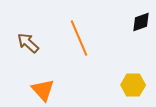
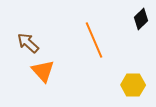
black diamond: moved 3 px up; rotated 25 degrees counterclockwise
orange line: moved 15 px right, 2 px down
orange triangle: moved 19 px up
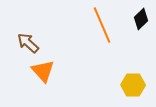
orange line: moved 8 px right, 15 px up
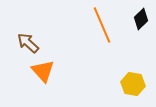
yellow hexagon: moved 1 px up; rotated 10 degrees clockwise
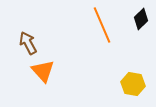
brown arrow: rotated 20 degrees clockwise
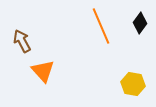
black diamond: moved 1 px left, 4 px down; rotated 10 degrees counterclockwise
orange line: moved 1 px left, 1 px down
brown arrow: moved 6 px left, 2 px up
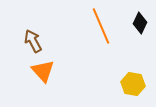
black diamond: rotated 10 degrees counterclockwise
brown arrow: moved 11 px right
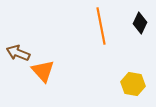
orange line: rotated 12 degrees clockwise
brown arrow: moved 15 px left, 12 px down; rotated 40 degrees counterclockwise
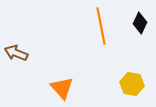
brown arrow: moved 2 px left
orange triangle: moved 19 px right, 17 px down
yellow hexagon: moved 1 px left
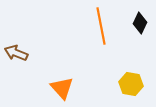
yellow hexagon: moved 1 px left
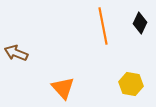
orange line: moved 2 px right
orange triangle: moved 1 px right
